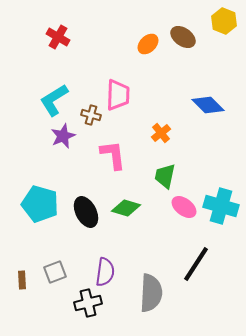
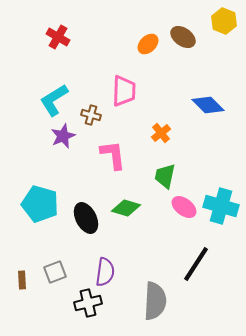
pink trapezoid: moved 6 px right, 4 px up
black ellipse: moved 6 px down
gray semicircle: moved 4 px right, 8 px down
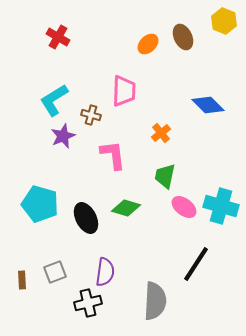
brown ellipse: rotated 30 degrees clockwise
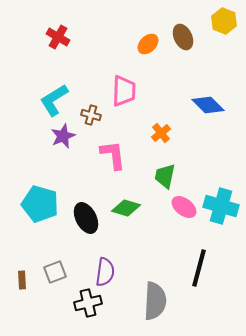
black line: moved 3 px right, 4 px down; rotated 18 degrees counterclockwise
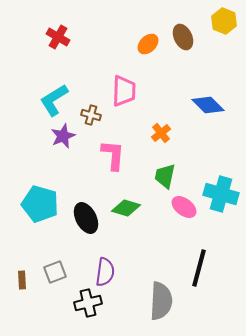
pink L-shape: rotated 12 degrees clockwise
cyan cross: moved 12 px up
gray semicircle: moved 6 px right
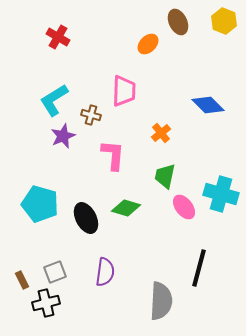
brown ellipse: moved 5 px left, 15 px up
pink ellipse: rotated 15 degrees clockwise
brown rectangle: rotated 24 degrees counterclockwise
black cross: moved 42 px left
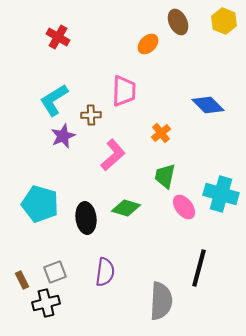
brown cross: rotated 18 degrees counterclockwise
pink L-shape: rotated 44 degrees clockwise
black ellipse: rotated 20 degrees clockwise
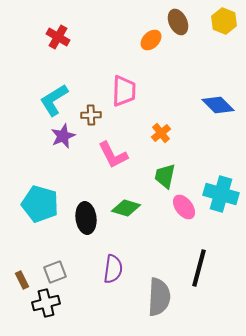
orange ellipse: moved 3 px right, 4 px up
blue diamond: moved 10 px right
pink L-shape: rotated 104 degrees clockwise
purple semicircle: moved 8 px right, 3 px up
gray semicircle: moved 2 px left, 4 px up
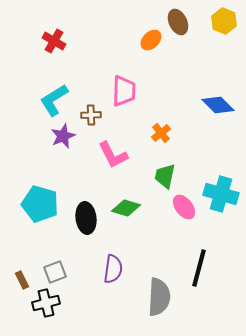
red cross: moved 4 px left, 4 px down
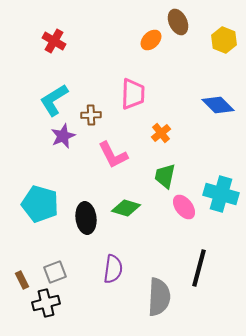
yellow hexagon: moved 19 px down
pink trapezoid: moved 9 px right, 3 px down
